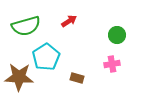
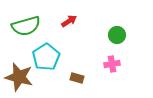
brown star: rotated 12 degrees clockwise
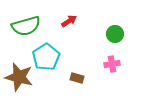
green circle: moved 2 px left, 1 px up
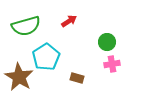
green circle: moved 8 px left, 8 px down
brown star: rotated 16 degrees clockwise
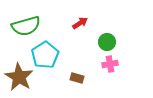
red arrow: moved 11 px right, 2 px down
cyan pentagon: moved 1 px left, 2 px up
pink cross: moved 2 px left
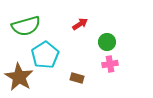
red arrow: moved 1 px down
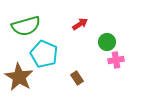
cyan pentagon: moved 1 px left, 1 px up; rotated 16 degrees counterclockwise
pink cross: moved 6 px right, 4 px up
brown rectangle: rotated 40 degrees clockwise
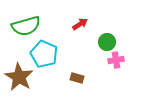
brown rectangle: rotated 40 degrees counterclockwise
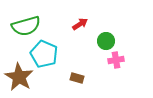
green circle: moved 1 px left, 1 px up
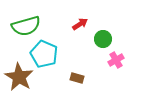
green circle: moved 3 px left, 2 px up
pink cross: rotated 21 degrees counterclockwise
